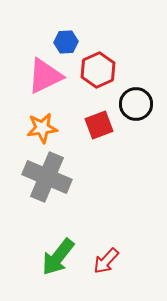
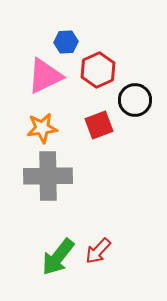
black circle: moved 1 px left, 4 px up
gray cross: moved 1 px right, 1 px up; rotated 24 degrees counterclockwise
red arrow: moved 8 px left, 10 px up
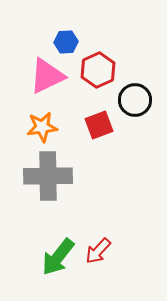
pink triangle: moved 2 px right
orange star: moved 1 px up
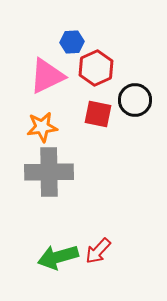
blue hexagon: moved 6 px right
red hexagon: moved 2 px left, 2 px up
red square: moved 1 px left, 11 px up; rotated 32 degrees clockwise
gray cross: moved 1 px right, 4 px up
green arrow: rotated 36 degrees clockwise
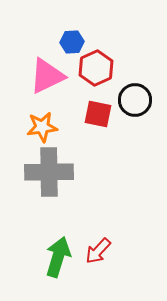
green arrow: rotated 123 degrees clockwise
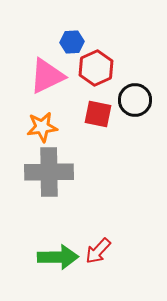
green arrow: rotated 72 degrees clockwise
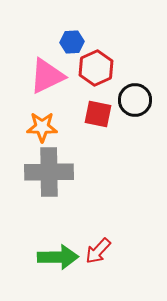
orange star: rotated 8 degrees clockwise
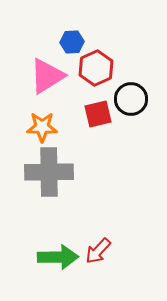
pink triangle: rotated 6 degrees counterclockwise
black circle: moved 4 px left, 1 px up
red square: rotated 24 degrees counterclockwise
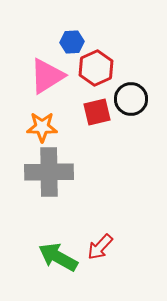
red square: moved 1 px left, 2 px up
red arrow: moved 2 px right, 4 px up
green arrow: rotated 150 degrees counterclockwise
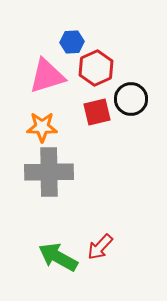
pink triangle: rotated 15 degrees clockwise
